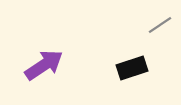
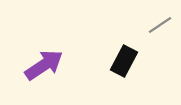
black rectangle: moved 8 px left, 7 px up; rotated 44 degrees counterclockwise
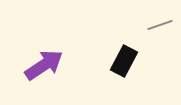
gray line: rotated 15 degrees clockwise
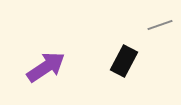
purple arrow: moved 2 px right, 2 px down
